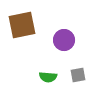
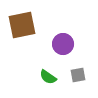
purple circle: moved 1 px left, 4 px down
green semicircle: rotated 30 degrees clockwise
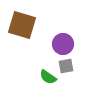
brown square: rotated 28 degrees clockwise
gray square: moved 12 px left, 9 px up
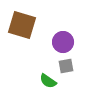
purple circle: moved 2 px up
green semicircle: moved 4 px down
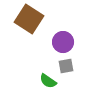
brown square: moved 7 px right, 6 px up; rotated 16 degrees clockwise
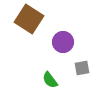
gray square: moved 16 px right, 2 px down
green semicircle: moved 2 px right, 1 px up; rotated 18 degrees clockwise
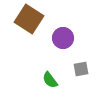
purple circle: moved 4 px up
gray square: moved 1 px left, 1 px down
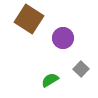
gray square: rotated 35 degrees counterclockwise
green semicircle: rotated 96 degrees clockwise
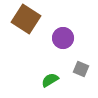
brown square: moved 3 px left
gray square: rotated 21 degrees counterclockwise
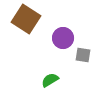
gray square: moved 2 px right, 14 px up; rotated 14 degrees counterclockwise
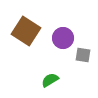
brown square: moved 12 px down
